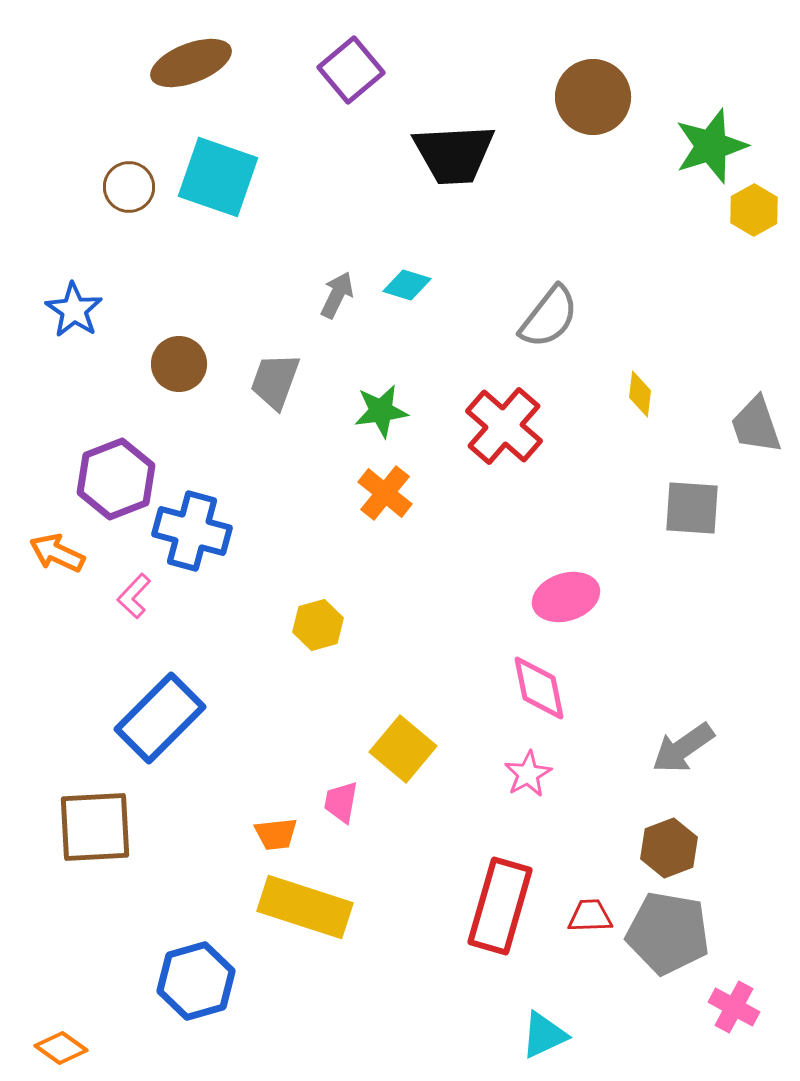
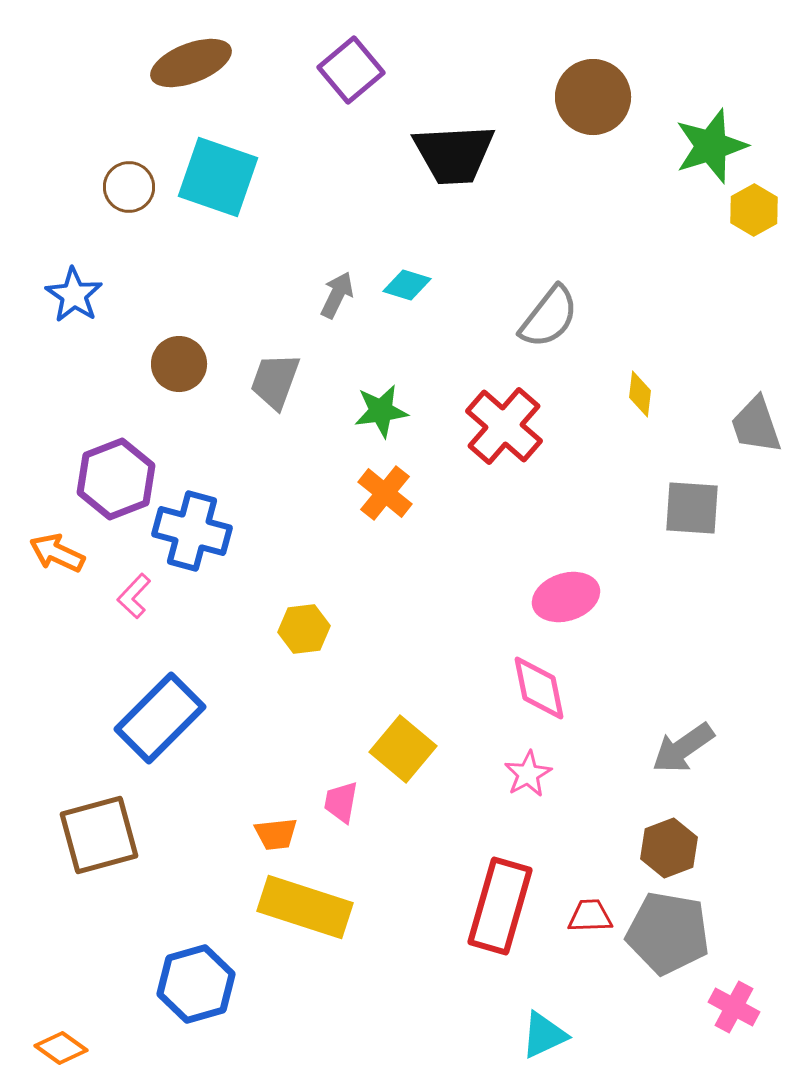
blue star at (74, 310): moved 15 px up
yellow hexagon at (318, 625): moved 14 px left, 4 px down; rotated 9 degrees clockwise
brown square at (95, 827): moved 4 px right, 8 px down; rotated 12 degrees counterclockwise
blue hexagon at (196, 981): moved 3 px down
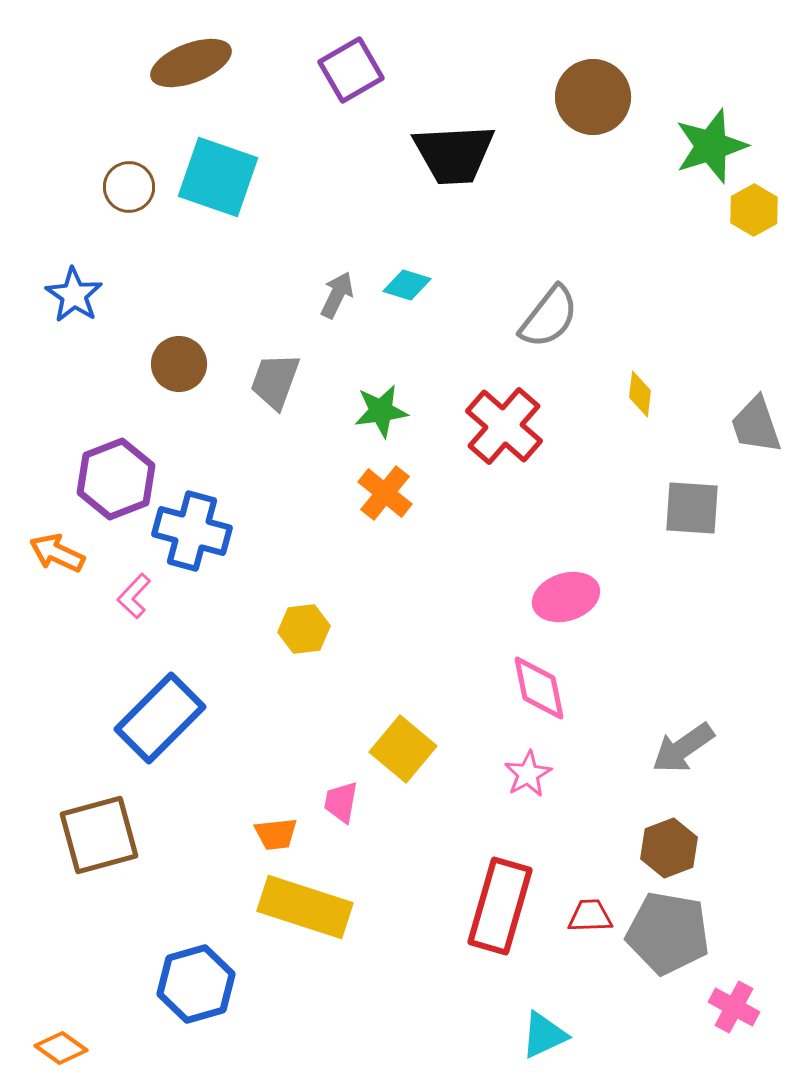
purple square at (351, 70): rotated 10 degrees clockwise
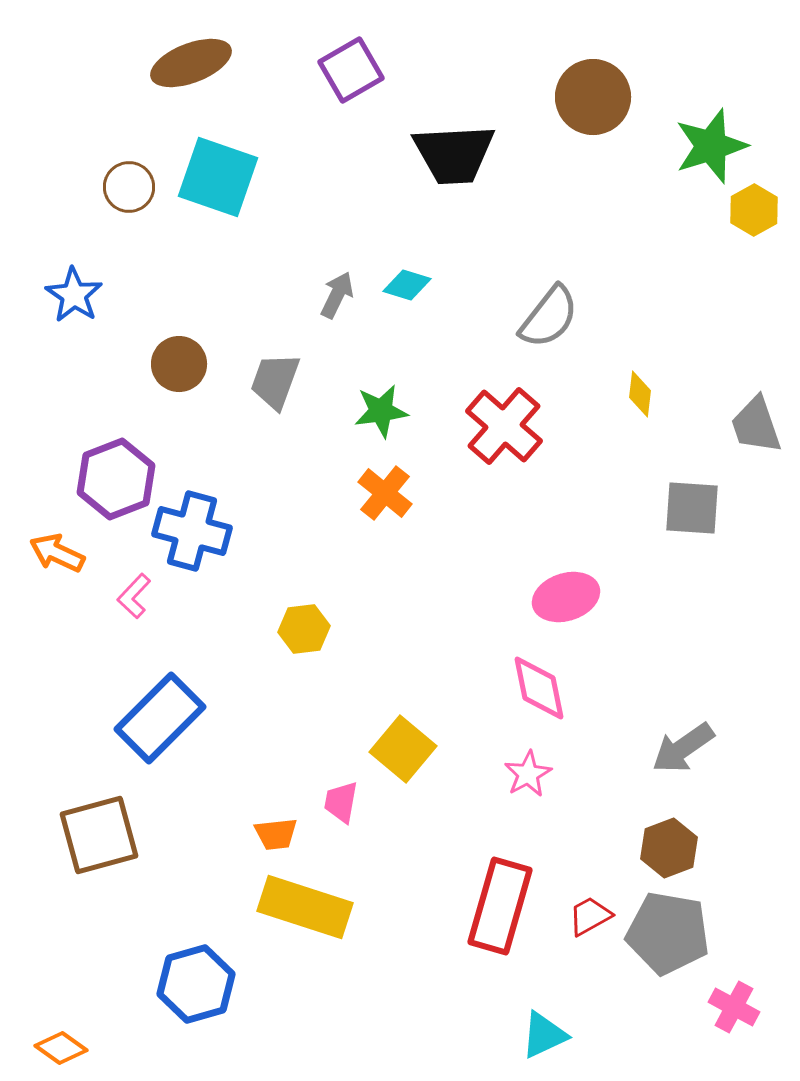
red trapezoid at (590, 916): rotated 27 degrees counterclockwise
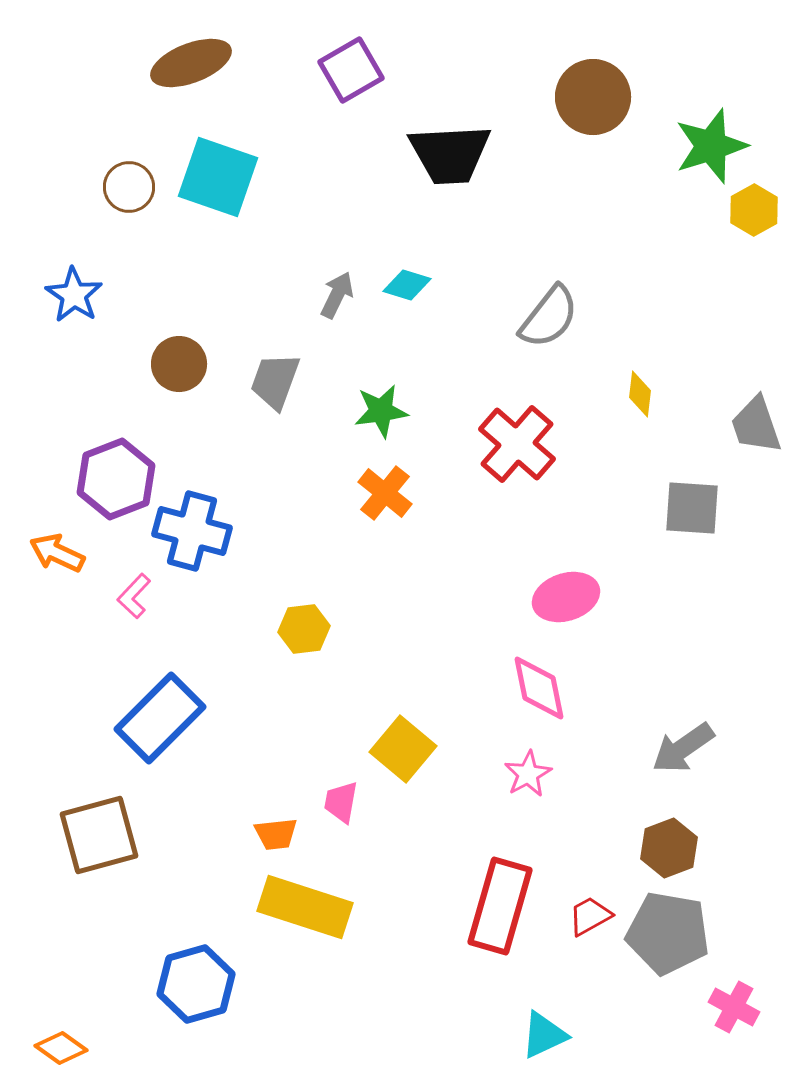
black trapezoid at (454, 154): moved 4 px left
red cross at (504, 426): moved 13 px right, 18 px down
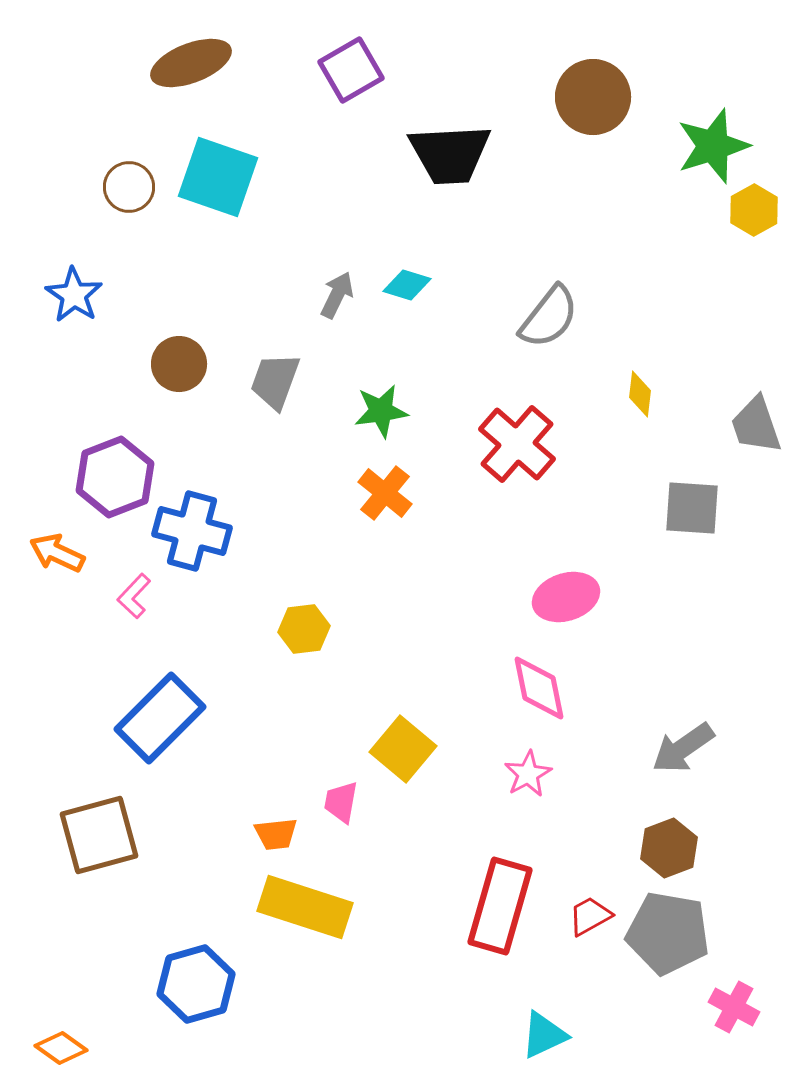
green star at (711, 146): moved 2 px right
purple hexagon at (116, 479): moved 1 px left, 2 px up
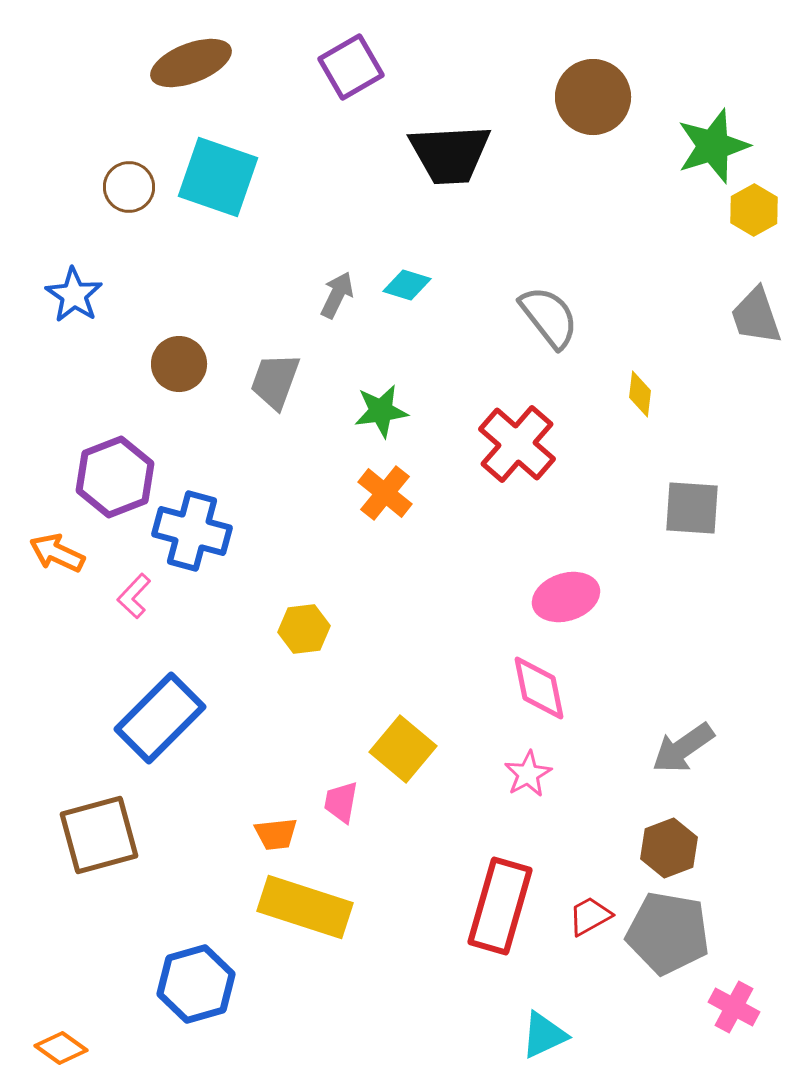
purple square at (351, 70): moved 3 px up
gray semicircle at (549, 317): rotated 76 degrees counterclockwise
gray trapezoid at (756, 425): moved 109 px up
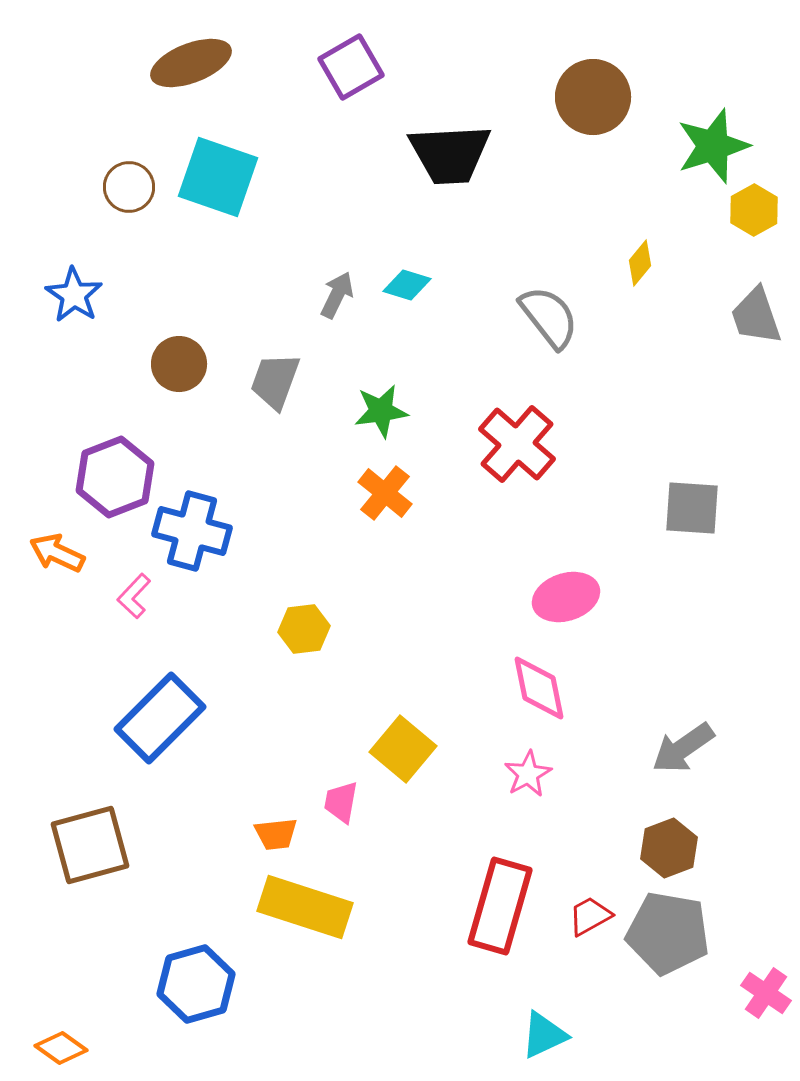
yellow diamond at (640, 394): moved 131 px up; rotated 33 degrees clockwise
brown square at (99, 835): moved 9 px left, 10 px down
pink cross at (734, 1007): moved 32 px right, 14 px up; rotated 6 degrees clockwise
